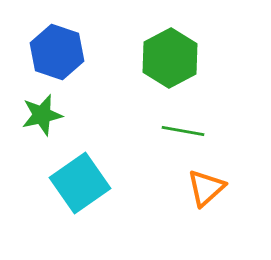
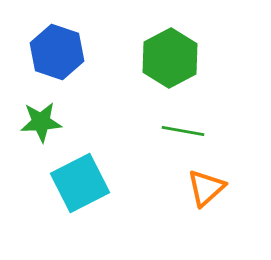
green star: moved 1 px left, 7 px down; rotated 9 degrees clockwise
cyan square: rotated 8 degrees clockwise
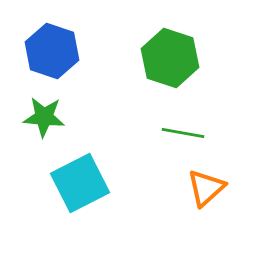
blue hexagon: moved 5 px left, 1 px up
green hexagon: rotated 14 degrees counterclockwise
green star: moved 3 px right, 5 px up; rotated 9 degrees clockwise
green line: moved 2 px down
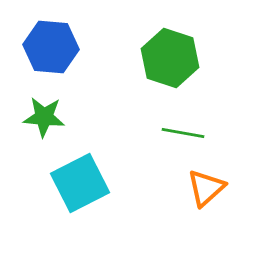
blue hexagon: moved 1 px left, 4 px up; rotated 14 degrees counterclockwise
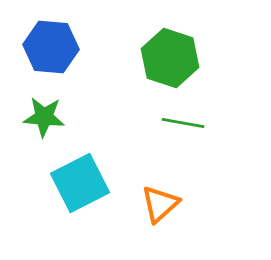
green line: moved 10 px up
orange triangle: moved 46 px left, 16 px down
